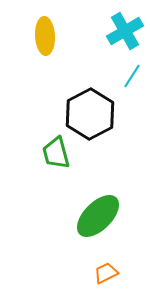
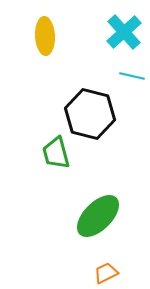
cyan cross: moved 1 px left, 1 px down; rotated 12 degrees counterclockwise
cyan line: rotated 70 degrees clockwise
black hexagon: rotated 18 degrees counterclockwise
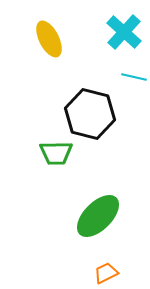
cyan cross: rotated 6 degrees counterclockwise
yellow ellipse: moved 4 px right, 3 px down; rotated 24 degrees counterclockwise
cyan line: moved 2 px right, 1 px down
green trapezoid: rotated 76 degrees counterclockwise
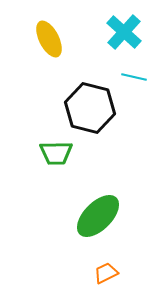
black hexagon: moved 6 px up
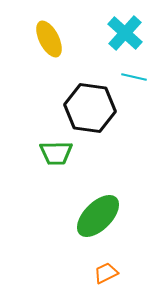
cyan cross: moved 1 px right, 1 px down
black hexagon: rotated 6 degrees counterclockwise
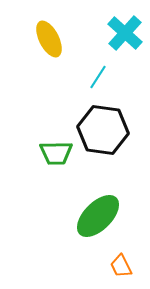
cyan line: moved 36 px left; rotated 70 degrees counterclockwise
black hexagon: moved 13 px right, 22 px down
orange trapezoid: moved 15 px right, 7 px up; rotated 90 degrees counterclockwise
